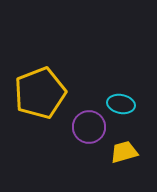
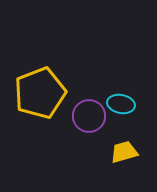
purple circle: moved 11 px up
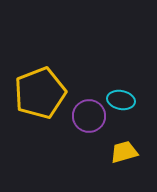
cyan ellipse: moved 4 px up
